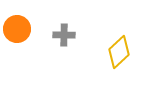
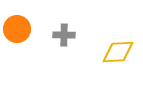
yellow diamond: moved 1 px left; rotated 40 degrees clockwise
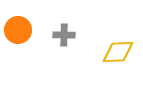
orange circle: moved 1 px right, 1 px down
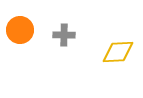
orange circle: moved 2 px right
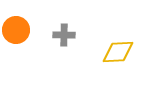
orange circle: moved 4 px left
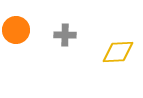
gray cross: moved 1 px right
